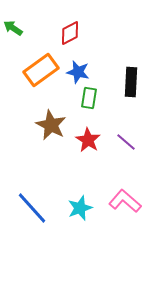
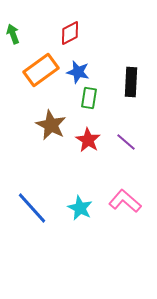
green arrow: moved 6 px down; rotated 36 degrees clockwise
cyan star: rotated 25 degrees counterclockwise
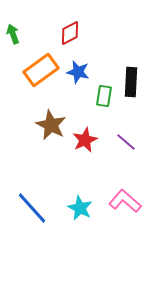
green rectangle: moved 15 px right, 2 px up
red star: moved 3 px left; rotated 15 degrees clockwise
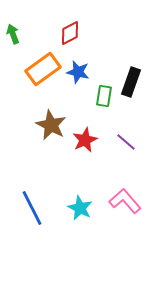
orange rectangle: moved 2 px right, 1 px up
black rectangle: rotated 16 degrees clockwise
pink L-shape: rotated 8 degrees clockwise
blue line: rotated 15 degrees clockwise
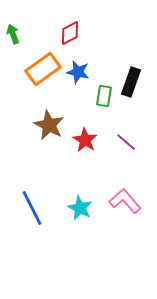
brown star: moved 2 px left
red star: rotated 15 degrees counterclockwise
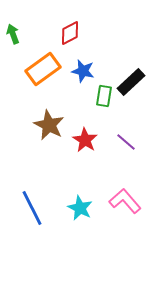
blue star: moved 5 px right, 1 px up
black rectangle: rotated 28 degrees clockwise
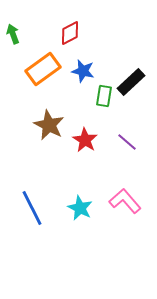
purple line: moved 1 px right
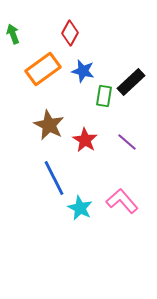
red diamond: rotated 35 degrees counterclockwise
pink L-shape: moved 3 px left
blue line: moved 22 px right, 30 px up
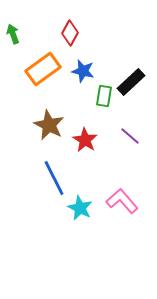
purple line: moved 3 px right, 6 px up
